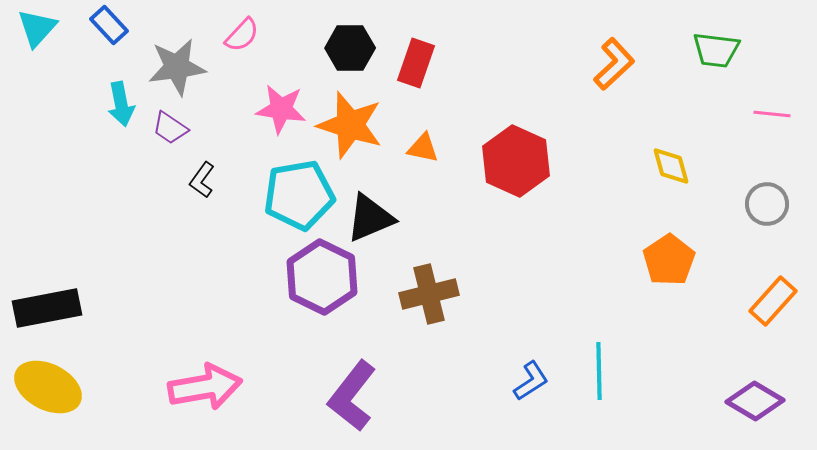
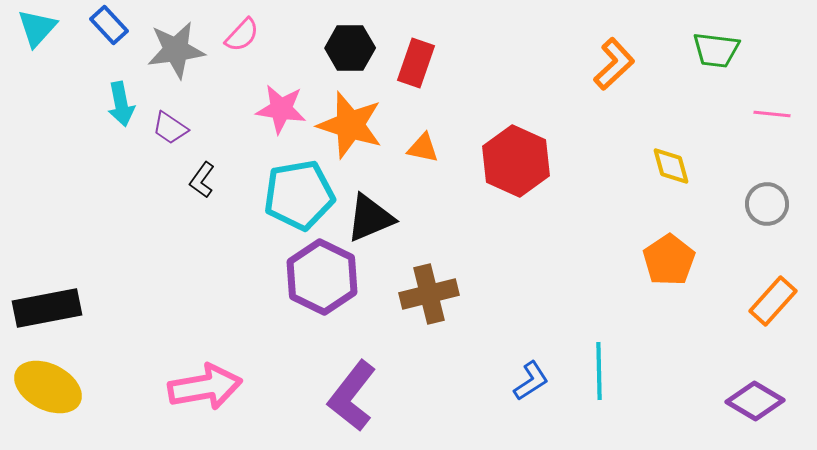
gray star: moved 1 px left, 17 px up
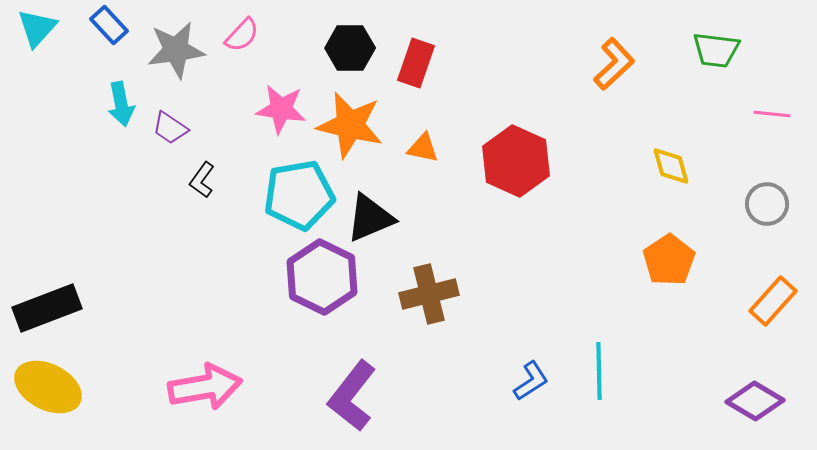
orange star: rotated 4 degrees counterclockwise
black rectangle: rotated 10 degrees counterclockwise
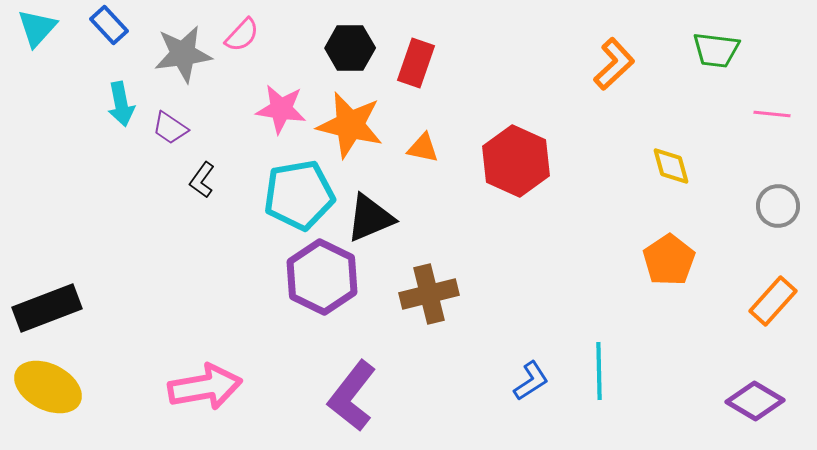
gray star: moved 7 px right, 4 px down
gray circle: moved 11 px right, 2 px down
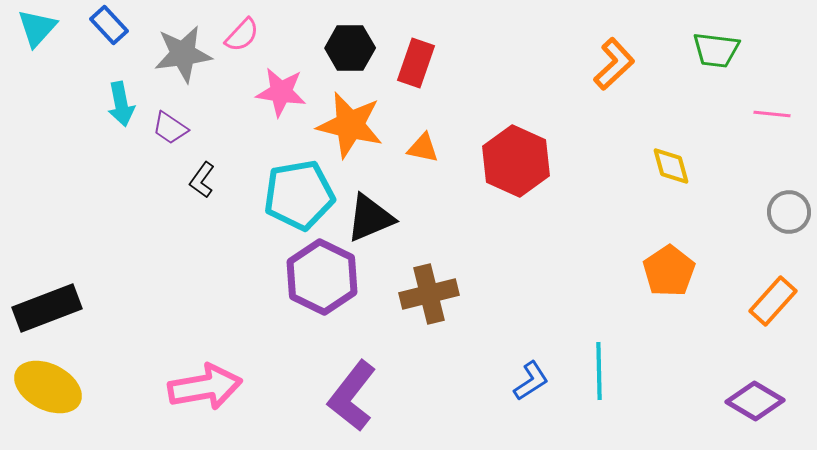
pink star: moved 17 px up
gray circle: moved 11 px right, 6 px down
orange pentagon: moved 11 px down
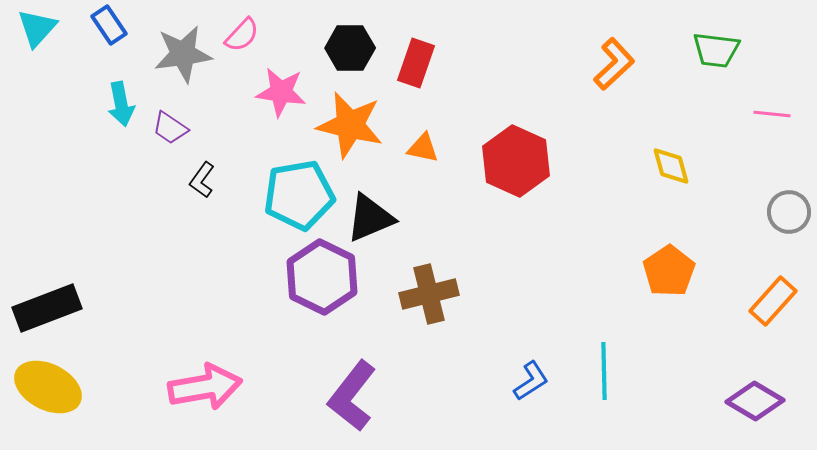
blue rectangle: rotated 9 degrees clockwise
cyan line: moved 5 px right
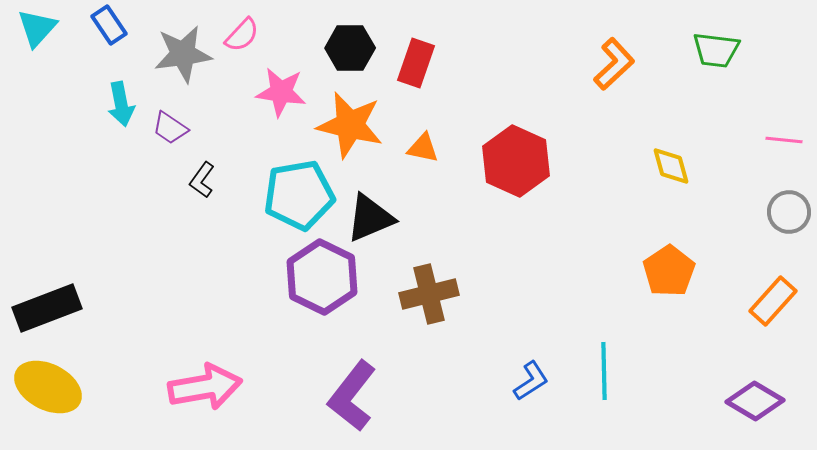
pink line: moved 12 px right, 26 px down
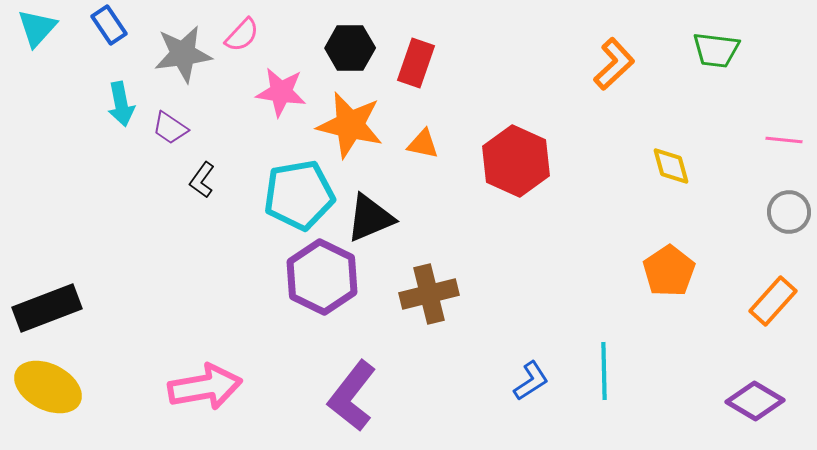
orange triangle: moved 4 px up
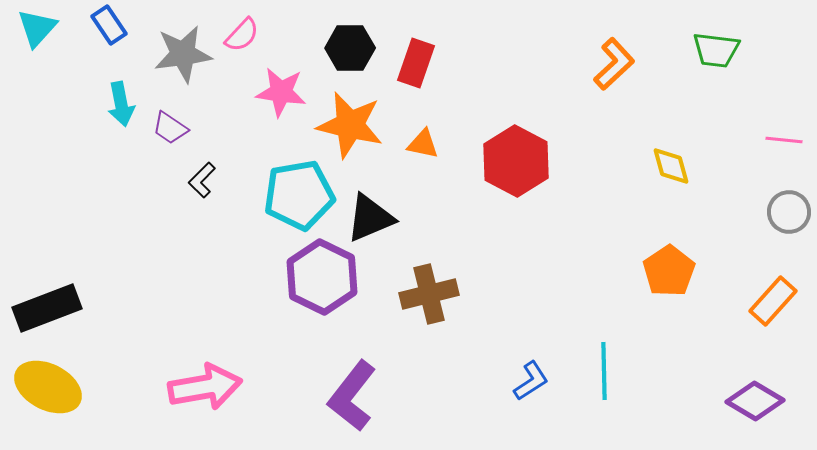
red hexagon: rotated 4 degrees clockwise
black L-shape: rotated 9 degrees clockwise
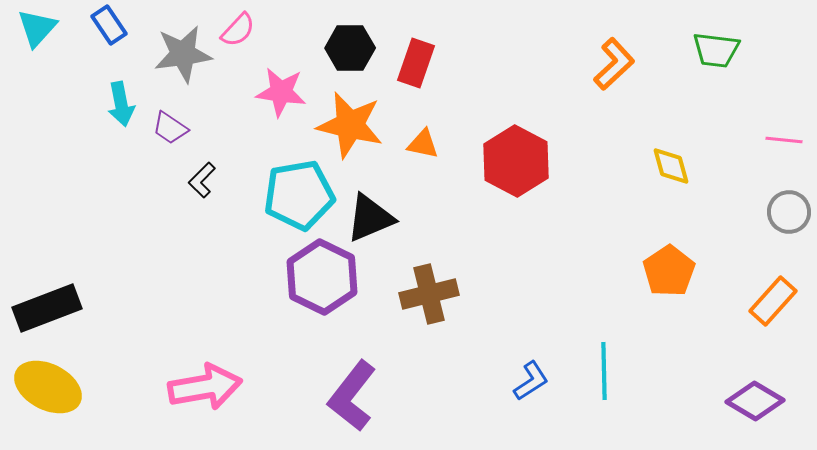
pink semicircle: moved 4 px left, 5 px up
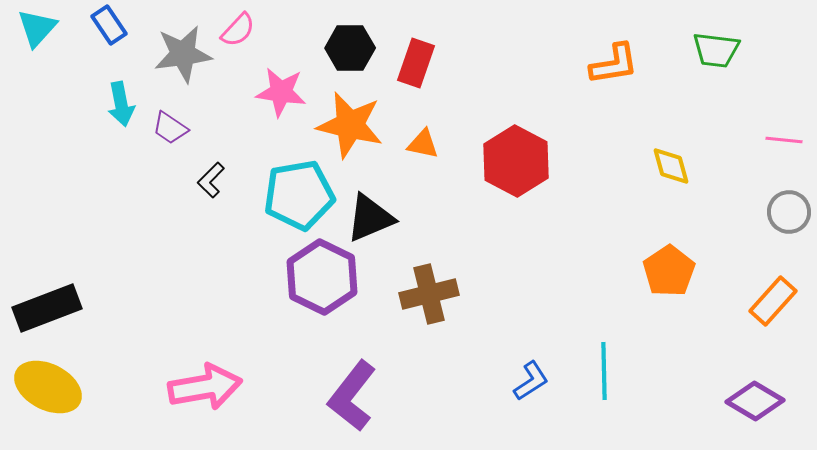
orange L-shape: rotated 34 degrees clockwise
black L-shape: moved 9 px right
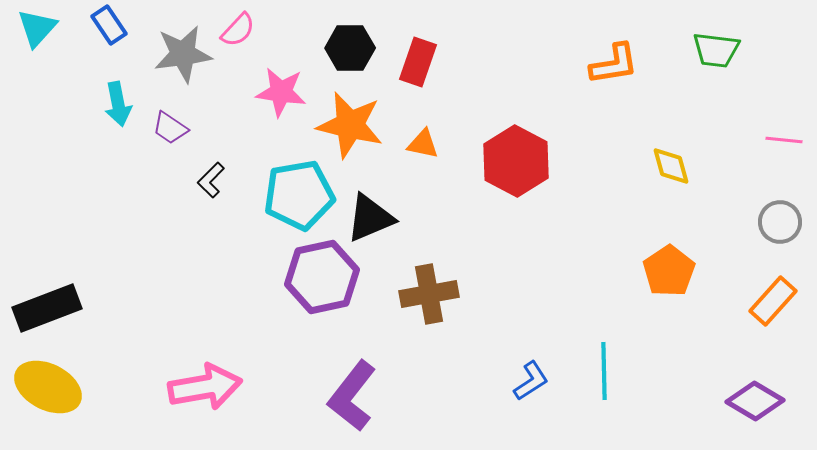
red rectangle: moved 2 px right, 1 px up
cyan arrow: moved 3 px left
gray circle: moved 9 px left, 10 px down
purple hexagon: rotated 22 degrees clockwise
brown cross: rotated 4 degrees clockwise
